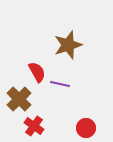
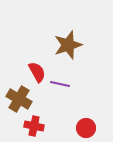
brown cross: rotated 15 degrees counterclockwise
red cross: rotated 24 degrees counterclockwise
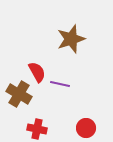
brown star: moved 3 px right, 6 px up
brown cross: moved 5 px up
red cross: moved 3 px right, 3 px down
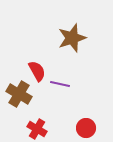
brown star: moved 1 px right, 1 px up
red semicircle: moved 1 px up
red cross: rotated 18 degrees clockwise
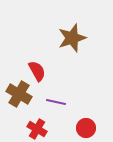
purple line: moved 4 px left, 18 px down
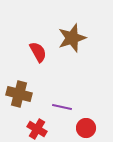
red semicircle: moved 1 px right, 19 px up
brown cross: rotated 15 degrees counterclockwise
purple line: moved 6 px right, 5 px down
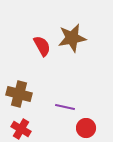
brown star: rotated 8 degrees clockwise
red semicircle: moved 4 px right, 6 px up
purple line: moved 3 px right
red cross: moved 16 px left
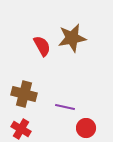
brown cross: moved 5 px right
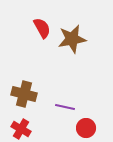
brown star: moved 1 px down
red semicircle: moved 18 px up
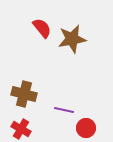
red semicircle: rotated 10 degrees counterclockwise
purple line: moved 1 px left, 3 px down
